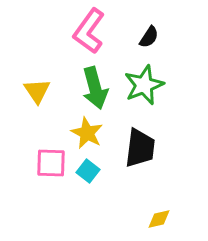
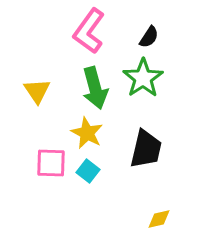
green star: moved 1 px left, 7 px up; rotated 12 degrees counterclockwise
black trapezoid: moved 6 px right, 1 px down; rotated 6 degrees clockwise
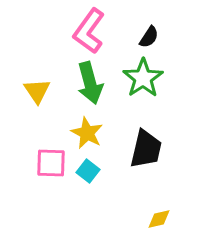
green arrow: moved 5 px left, 5 px up
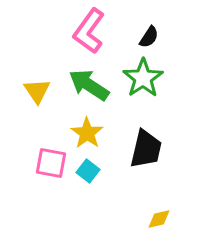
green arrow: moved 1 px left, 2 px down; rotated 138 degrees clockwise
yellow star: rotated 8 degrees clockwise
pink square: rotated 8 degrees clockwise
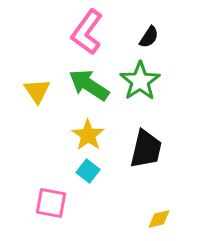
pink L-shape: moved 2 px left, 1 px down
green star: moved 3 px left, 3 px down
yellow star: moved 1 px right, 2 px down
pink square: moved 40 px down
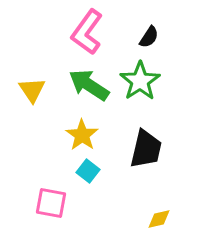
yellow triangle: moved 5 px left, 1 px up
yellow star: moved 6 px left
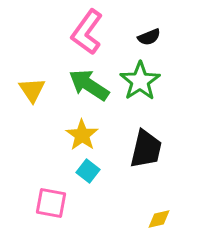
black semicircle: rotated 35 degrees clockwise
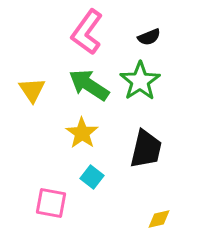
yellow star: moved 2 px up
cyan square: moved 4 px right, 6 px down
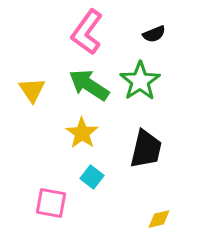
black semicircle: moved 5 px right, 3 px up
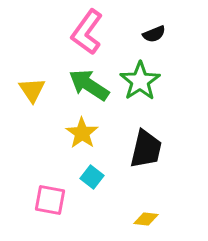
pink square: moved 1 px left, 3 px up
yellow diamond: moved 13 px left; rotated 20 degrees clockwise
